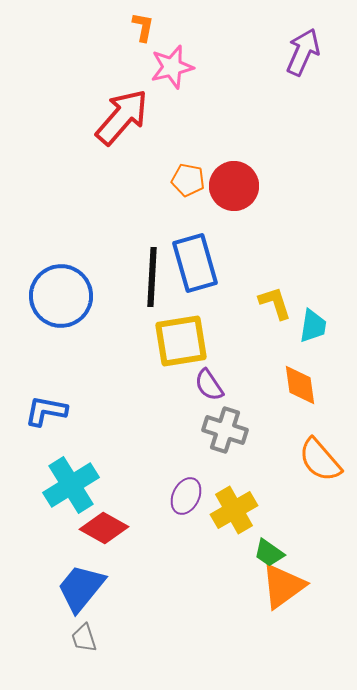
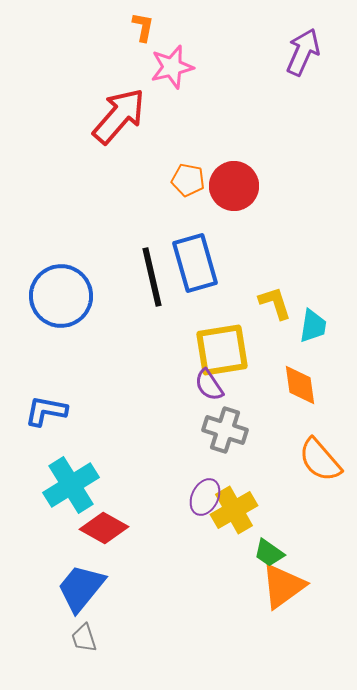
red arrow: moved 3 px left, 1 px up
black line: rotated 16 degrees counterclockwise
yellow square: moved 41 px right, 9 px down
purple ellipse: moved 19 px right, 1 px down
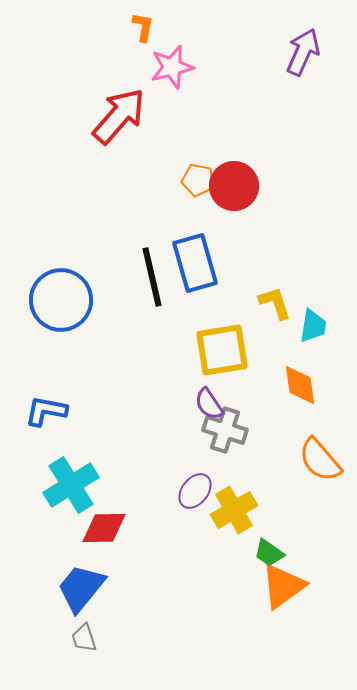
orange pentagon: moved 10 px right
blue circle: moved 4 px down
purple semicircle: moved 19 px down
purple ellipse: moved 10 px left, 6 px up; rotated 12 degrees clockwise
red diamond: rotated 30 degrees counterclockwise
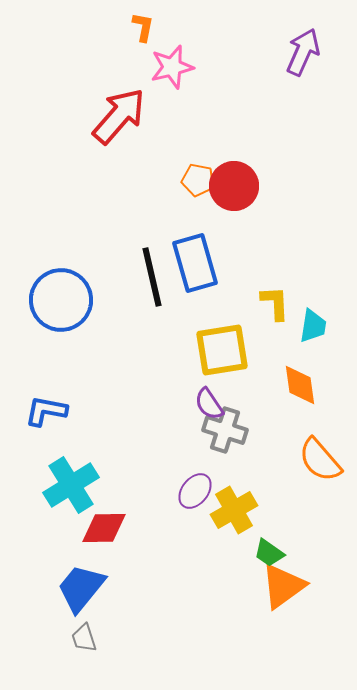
yellow L-shape: rotated 15 degrees clockwise
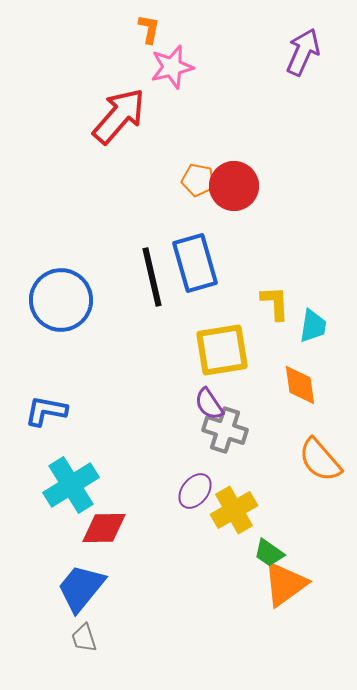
orange L-shape: moved 6 px right, 2 px down
orange triangle: moved 2 px right, 2 px up
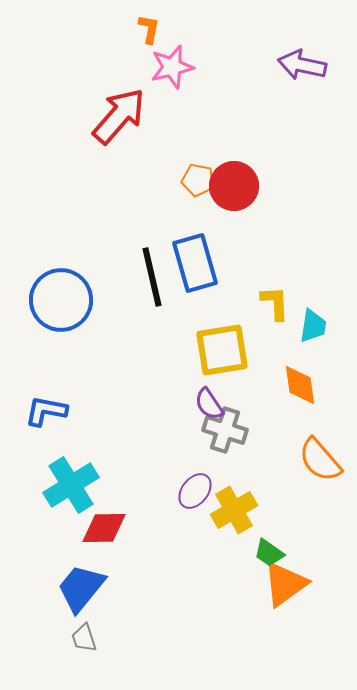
purple arrow: moved 1 px left, 13 px down; rotated 102 degrees counterclockwise
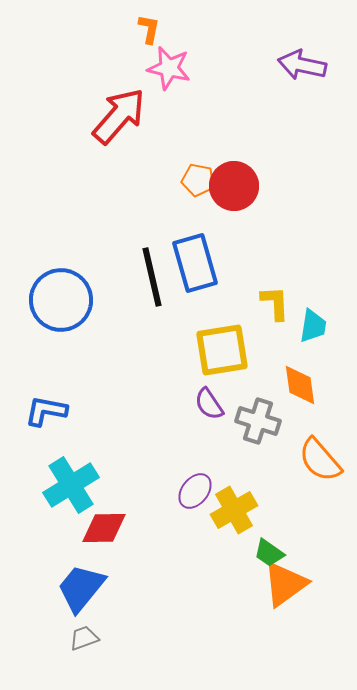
pink star: moved 3 px left, 1 px down; rotated 27 degrees clockwise
gray cross: moved 33 px right, 9 px up
gray trapezoid: rotated 88 degrees clockwise
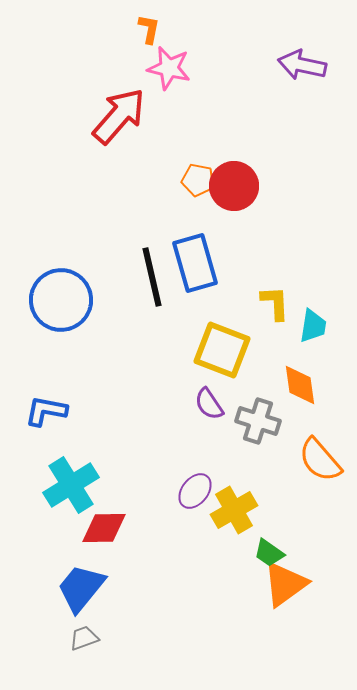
yellow square: rotated 30 degrees clockwise
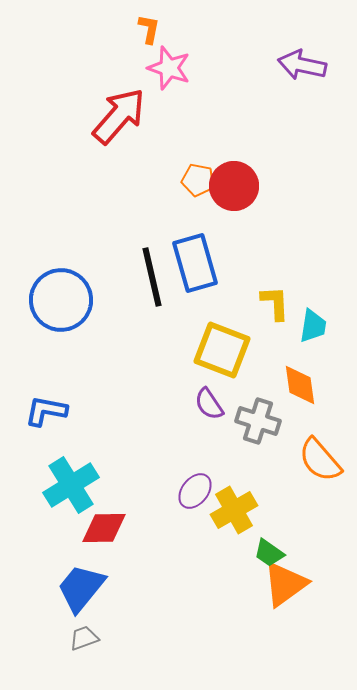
pink star: rotated 6 degrees clockwise
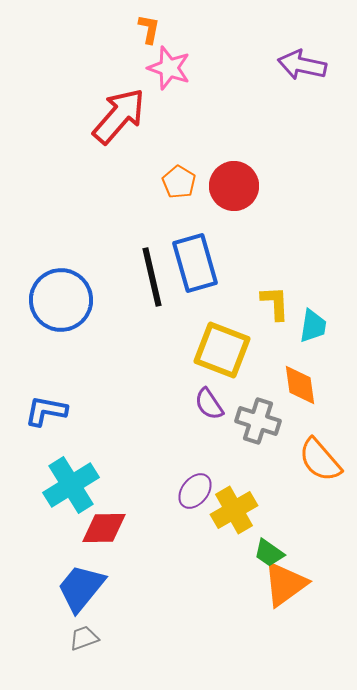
orange pentagon: moved 19 px left, 2 px down; rotated 20 degrees clockwise
